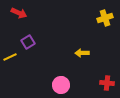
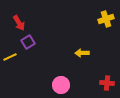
red arrow: moved 10 px down; rotated 35 degrees clockwise
yellow cross: moved 1 px right, 1 px down
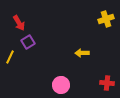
yellow line: rotated 40 degrees counterclockwise
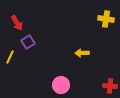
yellow cross: rotated 28 degrees clockwise
red arrow: moved 2 px left
red cross: moved 3 px right, 3 px down
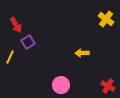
yellow cross: rotated 28 degrees clockwise
red arrow: moved 1 px left, 2 px down
red cross: moved 2 px left; rotated 24 degrees clockwise
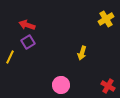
yellow cross: rotated 21 degrees clockwise
red arrow: moved 11 px right; rotated 140 degrees clockwise
yellow arrow: rotated 72 degrees counterclockwise
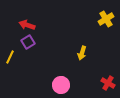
red cross: moved 3 px up
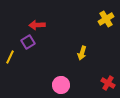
red arrow: moved 10 px right; rotated 21 degrees counterclockwise
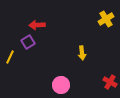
yellow arrow: rotated 24 degrees counterclockwise
red cross: moved 2 px right, 1 px up
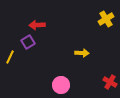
yellow arrow: rotated 80 degrees counterclockwise
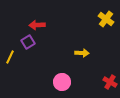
yellow cross: rotated 21 degrees counterclockwise
pink circle: moved 1 px right, 3 px up
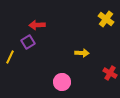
red cross: moved 9 px up
